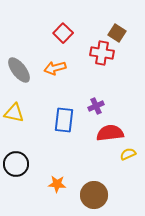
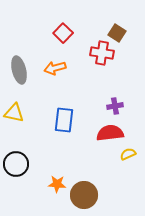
gray ellipse: rotated 24 degrees clockwise
purple cross: moved 19 px right; rotated 14 degrees clockwise
brown circle: moved 10 px left
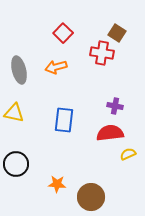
orange arrow: moved 1 px right, 1 px up
purple cross: rotated 21 degrees clockwise
brown circle: moved 7 px right, 2 px down
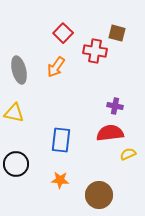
brown square: rotated 18 degrees counterclockwise
red cross: moved 7 px left, 2 px up
orange arrow: rotated 40 degrees counterclockwise
blue rectangle: moved 3 px left, 20 px down
orange star: moved 3 px right, 4 px up
brown circle: moved 8 px right, 2 px up
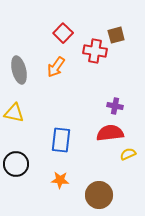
brown square: moved 1 px left, 2 px down; rotated 30 degrees counterclockwise
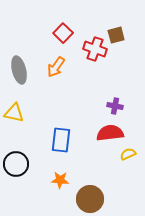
red cross: moved 2 px up; rotated 10 degrees clockwise
brown circle: moved 9 px left, 4 px down
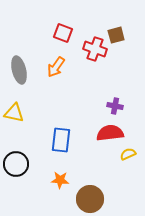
red square: rotated 24 degrees counterclockwise
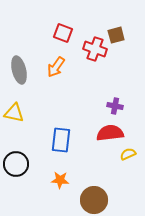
brown circle: moved 4 px right, 1 px down
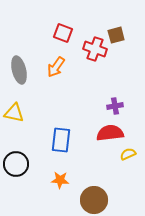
purple cross: rotated 21 degrees counterclockwise
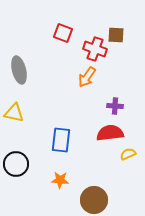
brown square: rotated 18 degrees clockwise
orange arrow: moved 31 px right, 10 px down
purple cross: rotated 14 degrees clockwise
